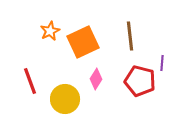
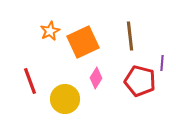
pink diamond: moved 1 px up
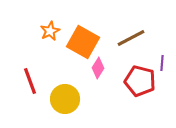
brown line: moved 1 px right, 2 px down; rotated 68 degrees clockwise
orange square: rotated 36 degrees counterclockwise
pink diamond: moved 2 px right, 10 px up
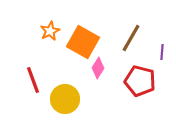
brown line: rotated 32 degrees counterclockwise
purple line: moved 11 px up
red line: moved 3 px right, 1 px up
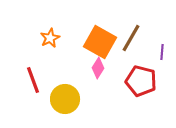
orange star: moved 7 px down
orange square: moved 17 px right
red pentagon: moved 1 px right
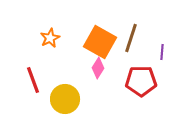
brown line: rotated 12 degrees counterclockwise
red pentagon: rotated 16 degrees counterclockwise
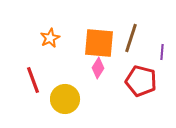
orange square: moved 1 px left, 1 px down; rotated 24 degrees counterclockwise
red pentagon: rotated 16 degrees clockwise
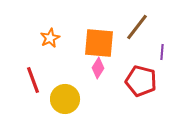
brown line: moved 6 px right, 11 px up; rotated 20 degrees clockwise
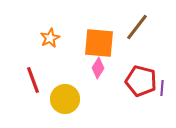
purple line: moved 36 px down
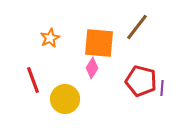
pink diamond: moved 6 px left
